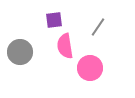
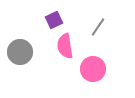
purple square: rotated 18 degrees counterclockwise
pink circle: moved 3 px right, 1 px down
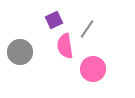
gray line: moved 11 px left, 2 px down
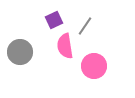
gray line: moved 2 px left, 3 px up
pink circle: moved 1 px right, 3 px up
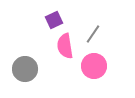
gray line: moved 8 px right, 8 px down
gray circle: moved 5 px right, 17 px down
